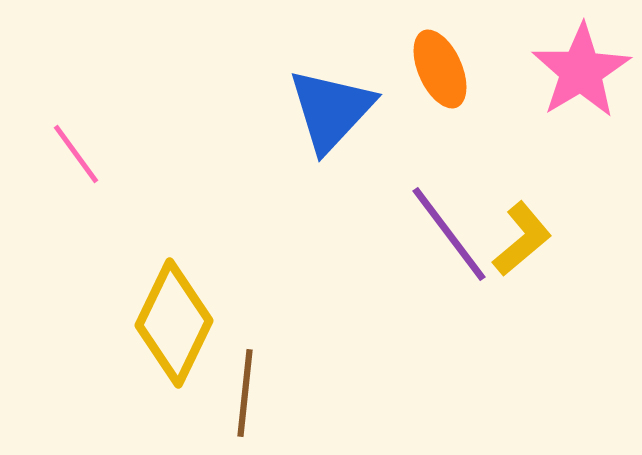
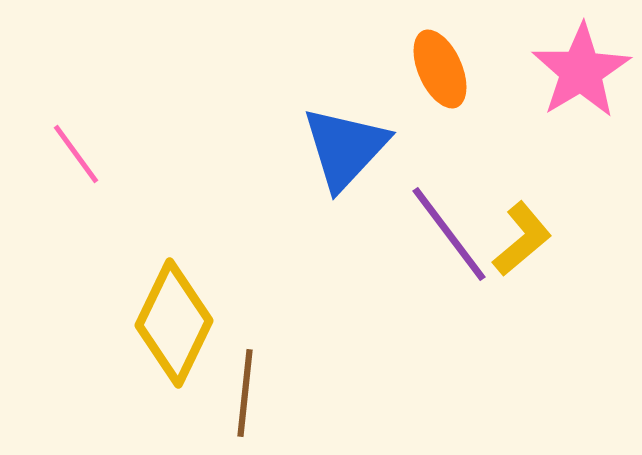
blue triangle: moved 14 px right, 38 px down
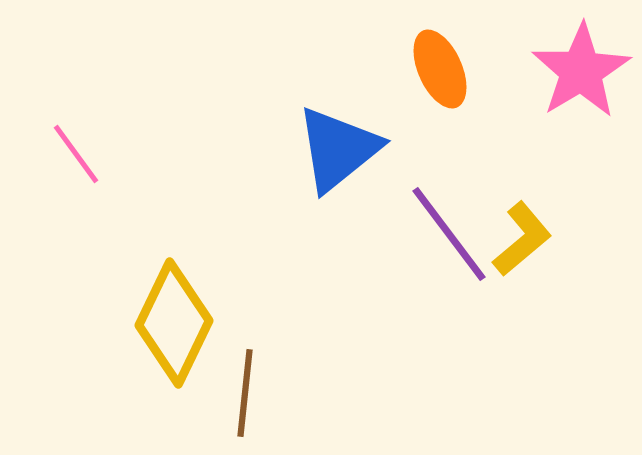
blue triangle: moved 7 px left, 1 px down; rotated 8 degrees clockwise
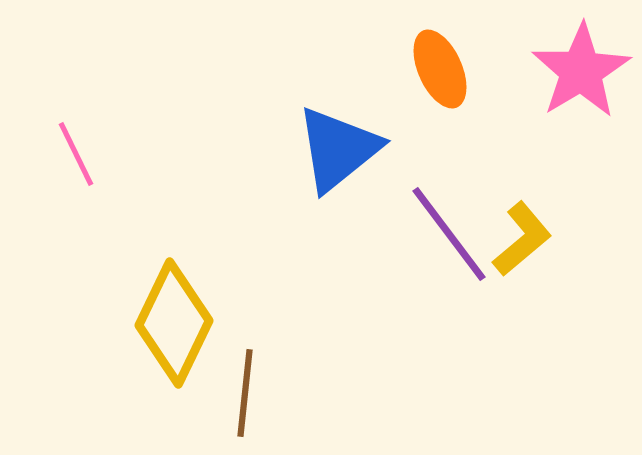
pink line: rotated 10 degrees clockwise
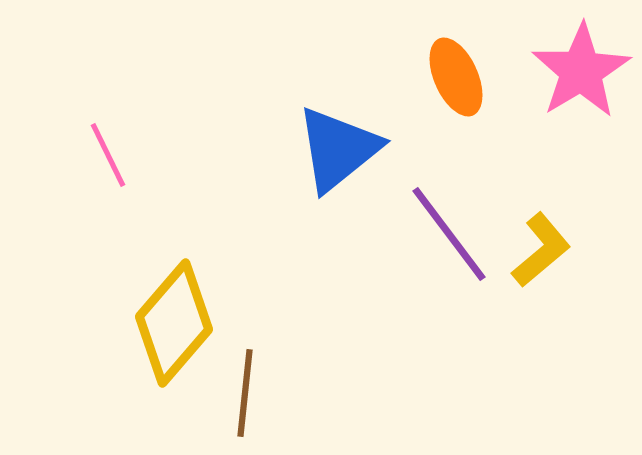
orange ellipse: moved 16 px right, 8 px down
pink line: moved 32 px right, 1 px down
yellow L-shape: moved 19 px right, 11 px down
yellow diamond: rotated 15 degrees clockwise
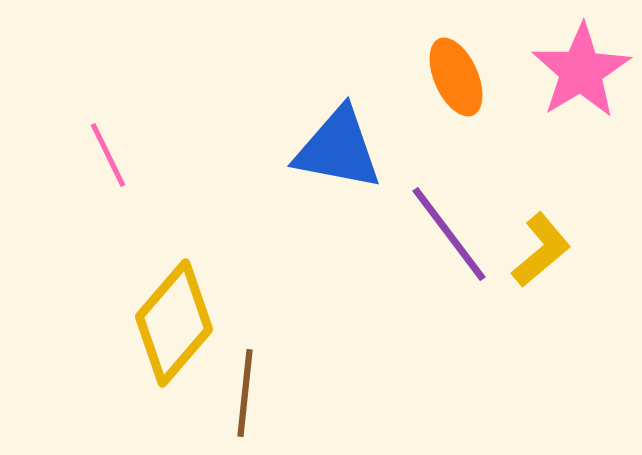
blue triangle: rotated 50 degrees clockwise
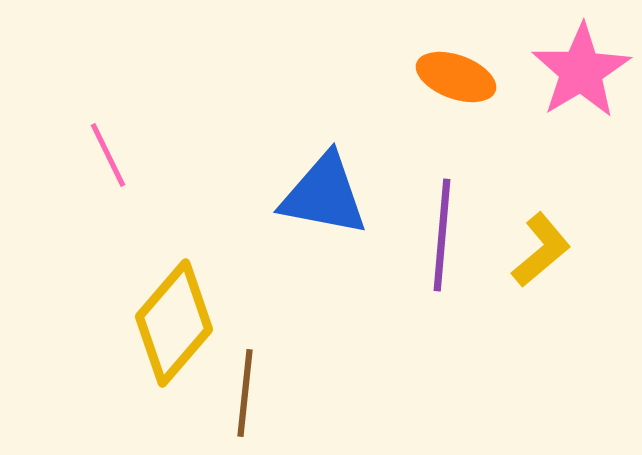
orange ellipse: rotated 46 degrees counterclockwise
blue triangle: moved 14 px left, 46 px down
purple line: moved 7 px left, 1 px down; rotated 42 degrees clockwise
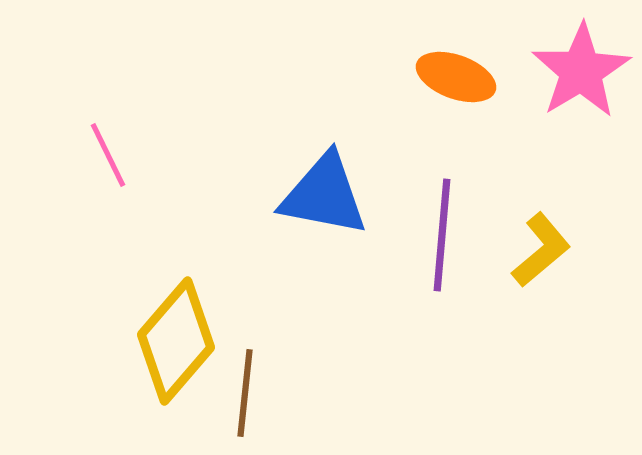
yellow diamond: moved 2 px right, 18 px down
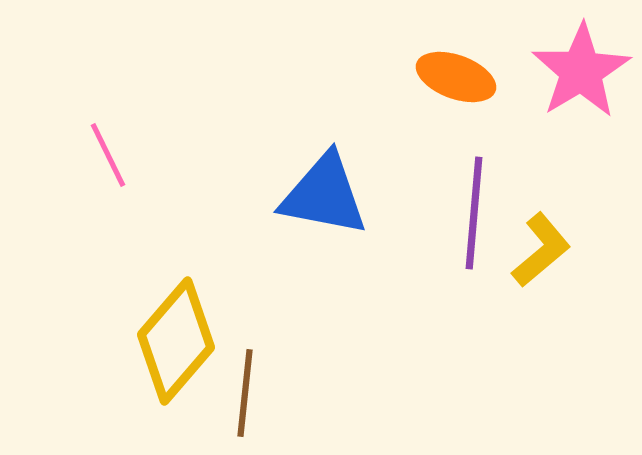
purple line: moved 32 px right, 22 px up
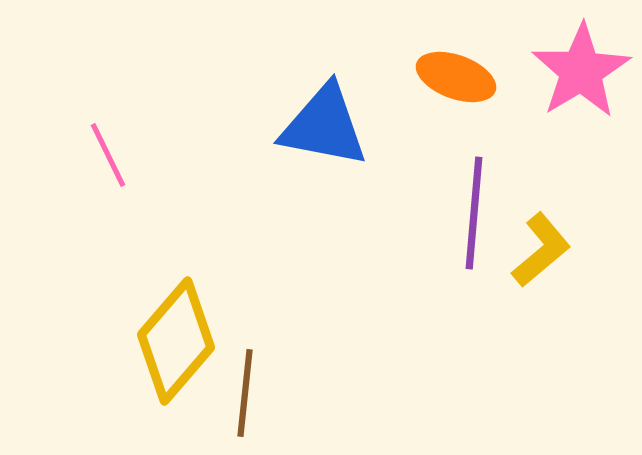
blue triangle: moved 69 px up
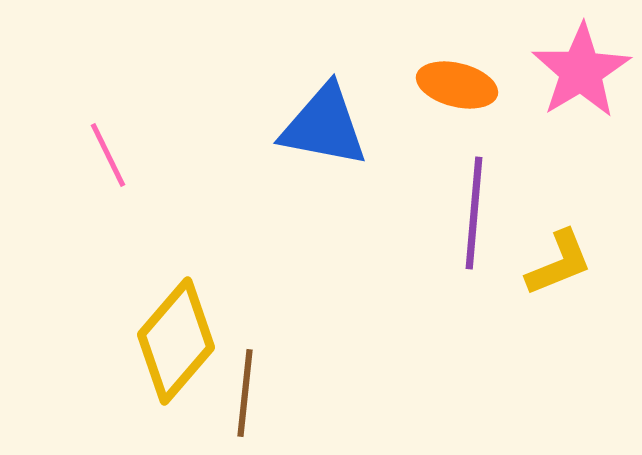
orange ellipse: moved 1 px right, 8 px down; rotated 6 degrees counterclockwise
yellow L-shape: moved 18 px right, 13 px down; rotated 18 degrees clockwise
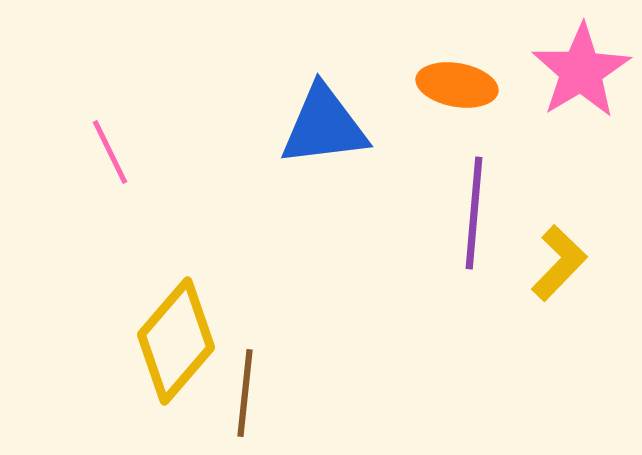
orange ellipse: rotated 4 degrees counterclockwise
blue triangle: rotated 18 degrees counterclockwise
pink line: moved 2 px right, 3 px up
yellow L-shape: rotated 24 degrees counterclockwise
